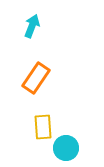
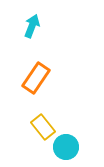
yellow rectangle: rotated 35 degrees counterclockwise
cyan circle: moved 1 px up
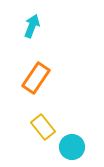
cyan circle: moved 6 px right
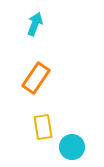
cyan arrow: moved 3 px right, 2 px up
yellow rectangle: rotated 30 degrees clockwise
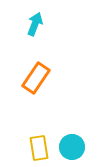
yellow rectangle: moved 4 px left, 21 px down
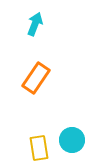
cyan circle: moved 7 px up
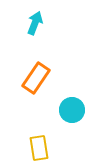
cyan arrow: moved 1 px up
cyan circle: moved 30 px up
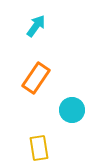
cyan arrow: moved 1 px right, 3 px down; rotated 15 degrees clockwise
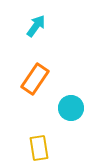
orange rectangle: moved 1 px left, 1 px down
cyan circle: moved 1 px left, 2 px up
